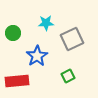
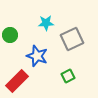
green circle: moved 3 px left, 2 px down
blue star: rotated 20 degrees counterclockwise
red rectangle: rotated 40 degrees counterclockwise
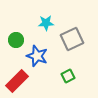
green circle: moved 6 px right, 5 px down
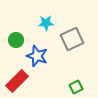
green square: moved 8 px right, 11 px down
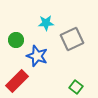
green square: rotated 24 degrees counterclockwise
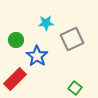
blue star: rotated 15 degrees clockwise
red rectangle: moved 2 px left, 2 px up
green square: moved 1 px left, 1 px down
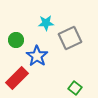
gray square: moved 2 px left, 1 px up
red rectangle: moved 2 px right, 1 px up
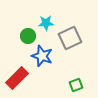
green circle: moved 12 px right, 4 px up
blue star: moved 5 px right; rotated 15 degrees counterclockwise
green square: moved 1 px right, 3 px up; rotated 32 degrees clockwise
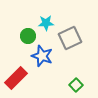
red rectangle: moved 1 px left
green square: rotated 24 degrees counterclockwise
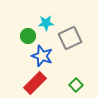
red rectangle: moved 19 px right, 5 px down
